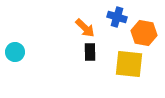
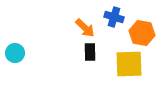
blue cross: moved 3 px left
orange hexagon: moved 2 px left
cyan circle: moved 1 px down
yellow square: rotated 8 degrees counterclockwise
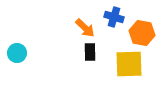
cyan circle: moved 2 px right
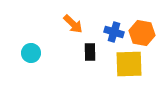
blue cross: moved 15 px down
orange arrow: moved 12 px left, 4 px up
cyan circle: moved 14 px right
